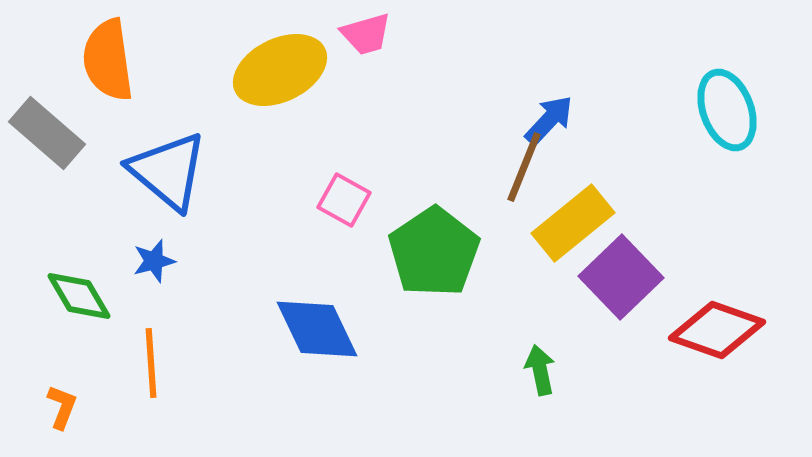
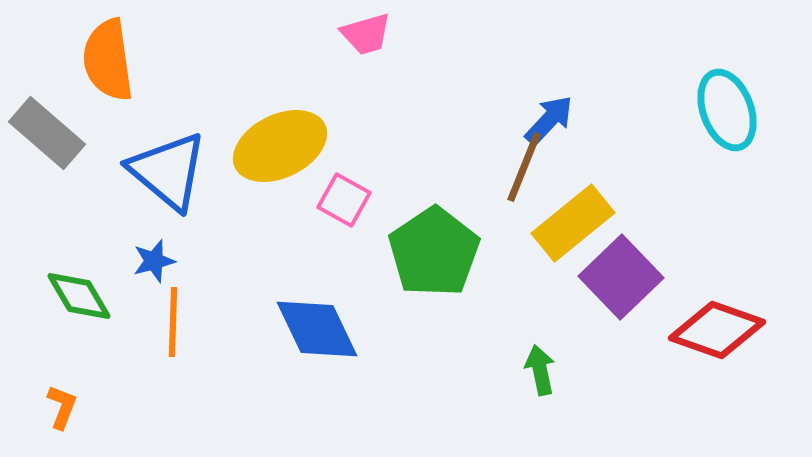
yellow ellipse: moved 76 px down
orange line: moved 22 px right, 41 px up; rotated 6 degrees clockwise
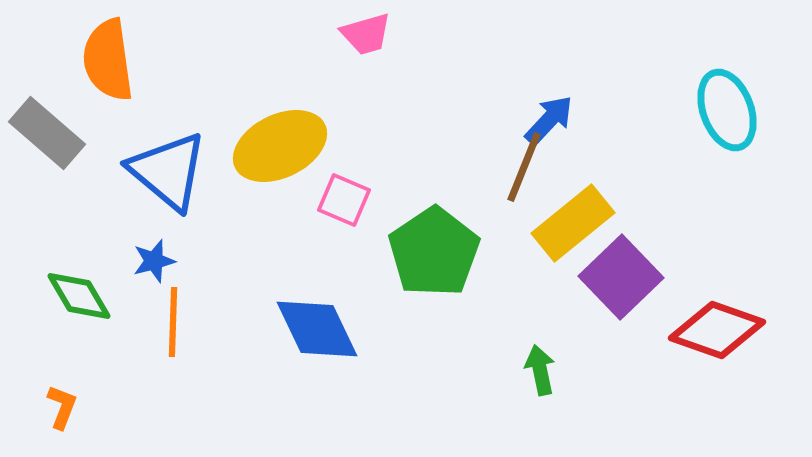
pink square: rotated 6 degrees counterclockwise
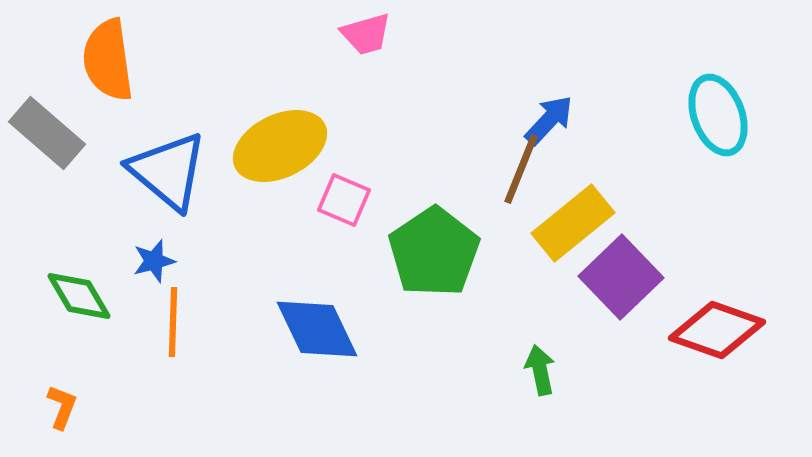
cyan ellipse: moved 9 px left, 5 px down
brown line: moved 3 px left, 2 px down
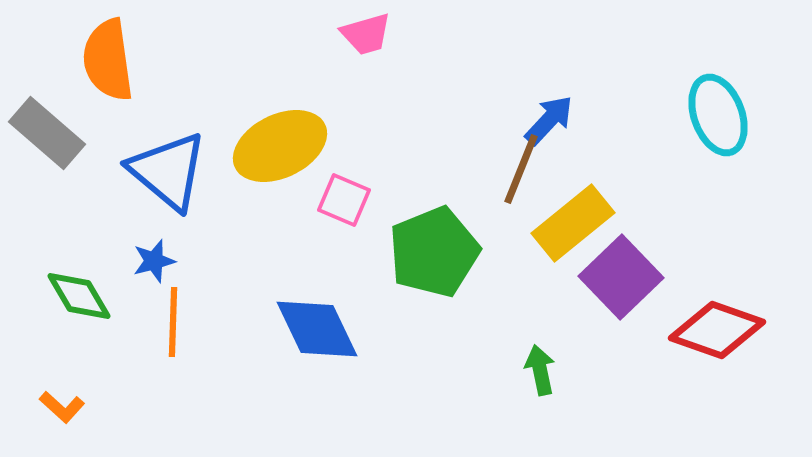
green pentagon: rotated 12 degrees clockwise
orange L-shape: rotated 111 degrees clockwise
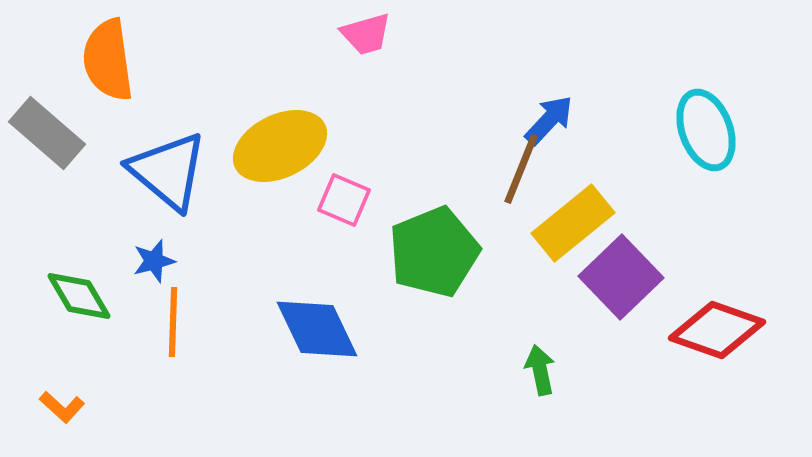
cyan ellipse: moved 12 px left, 15 px down
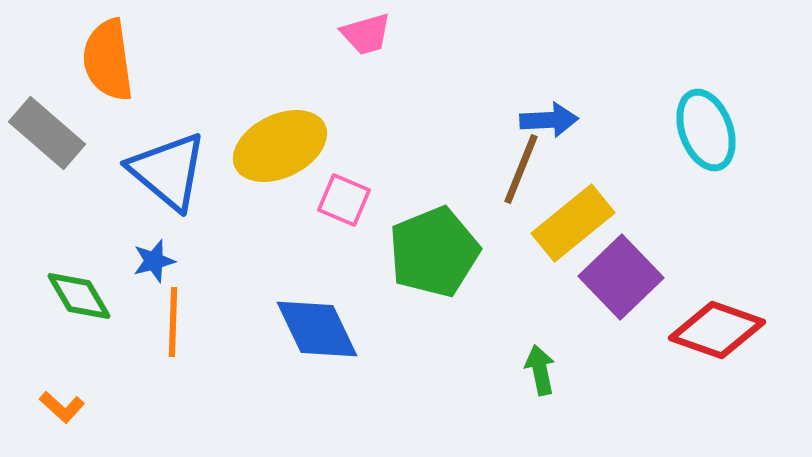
blue arrow: rotated 44 degrees clockwise
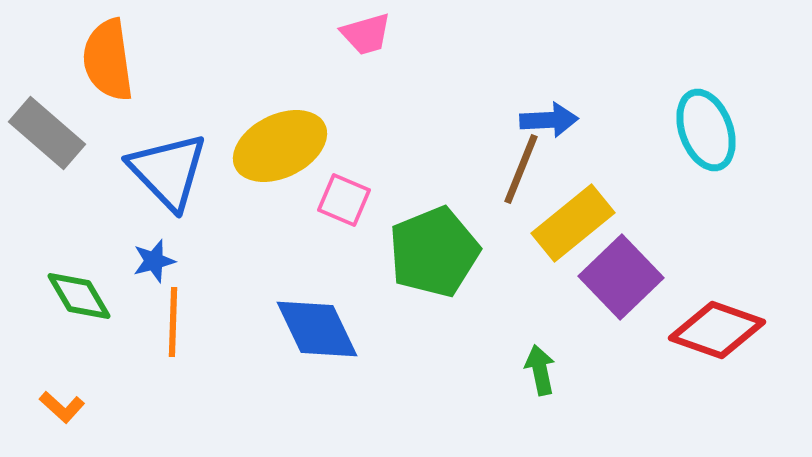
blue triangle: rotated 6 degrees clockwise
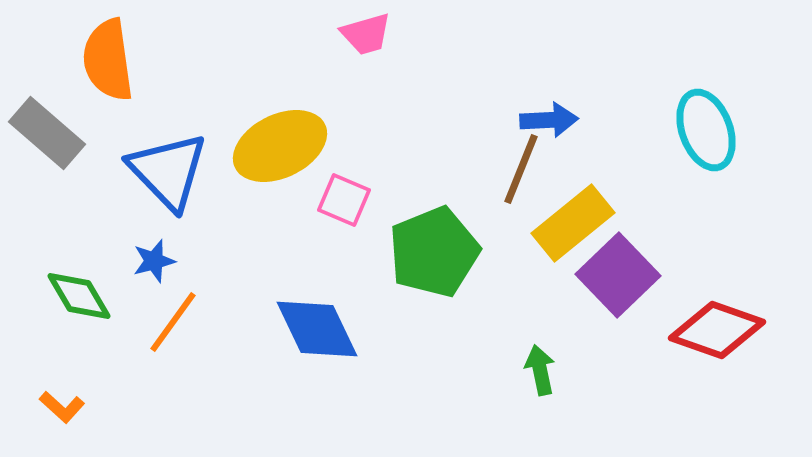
purple square: moved 3 px left, 2 px up
orange line: rotated 34 degrees clockwise
